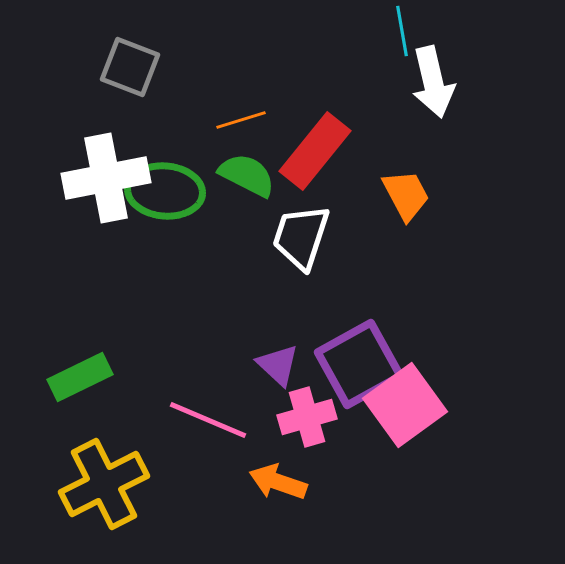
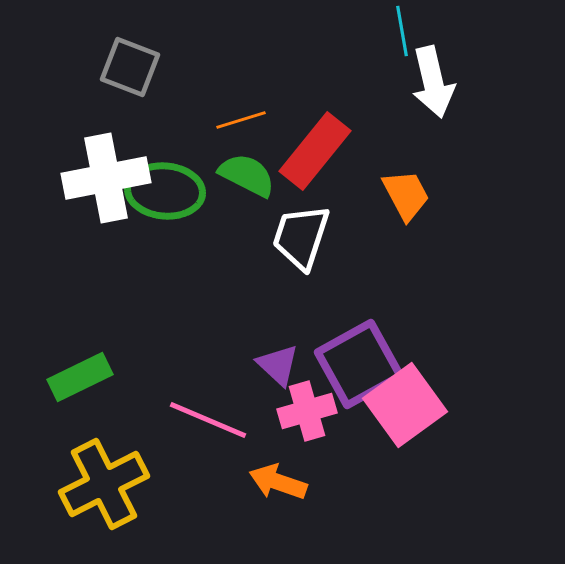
pink cross: moved 6 px up
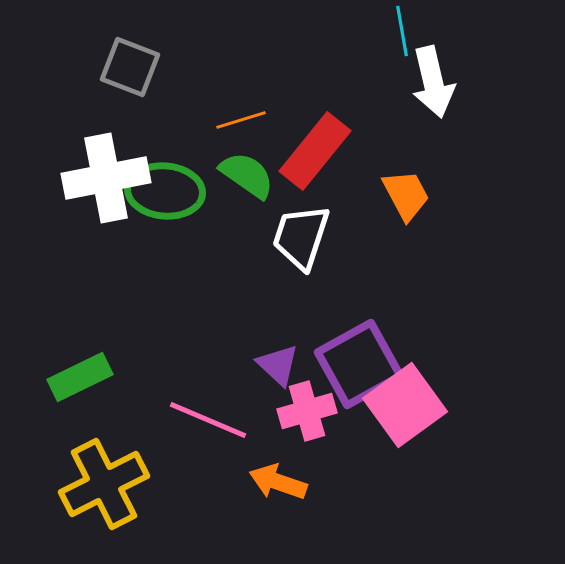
green semicircle: rotated 8 degrees clockwise
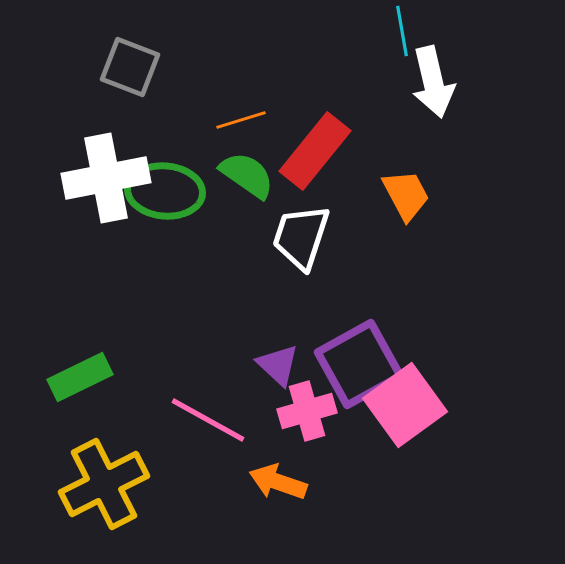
pink line: rotated 6 degrees clockwise
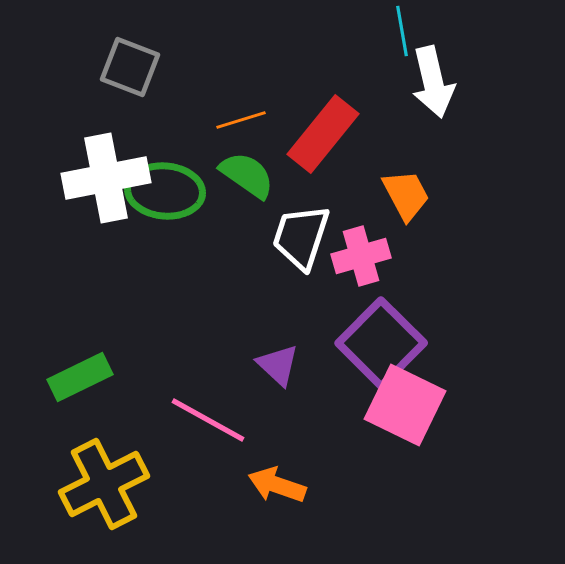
red rectangle: moved 8 px right, 17 px up
purple square: moved 22 px right, 21 px up; rotated 16 degrees counterclockwise
pink square: rotated 28 degrees counterclockwise
pink cross: moved 54 px right, 155 px up
orange arrow: moved 1 px left, 3 px down
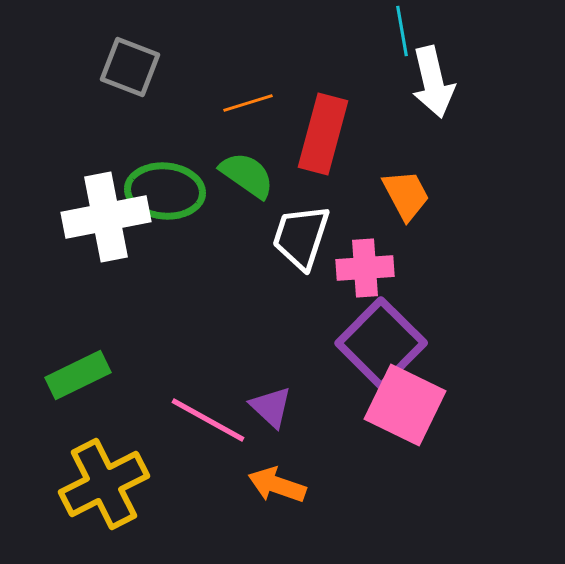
orange line: moved 7 px right, 17 px up
red rectangle: rotated 24 degrees counterclockwise
white cross: moved 39 px down
pink cross: moved 4 px right, 12 px down; rotated 12 degrees clockwise
purple triangle: moved 7 px left, 42 px down
green rectangle: moved 2 px left, 2 px up
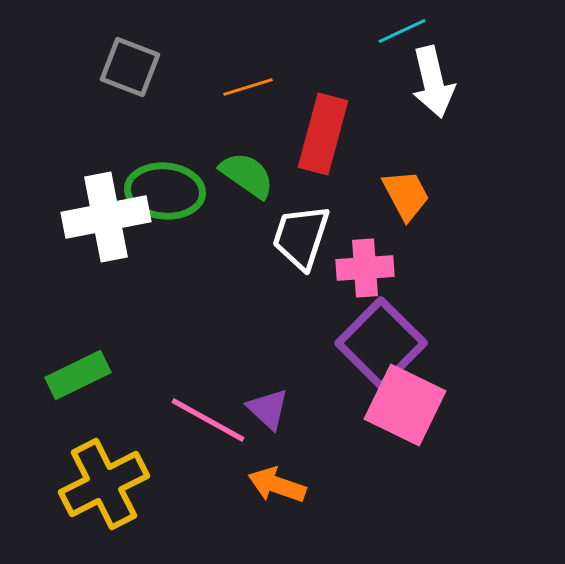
cyan line: rotated 75 degrees clockwise
orange line: moved 16 px up
purple triangle: moved 3 px left, 2 px down
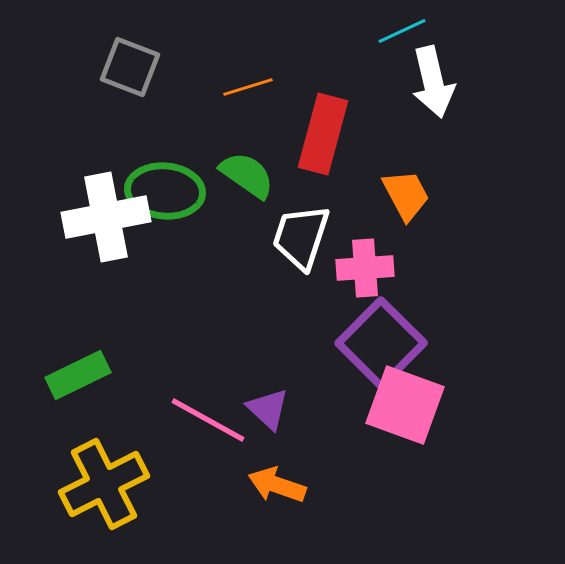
pink square: rotated 6 degrees counterclockwise
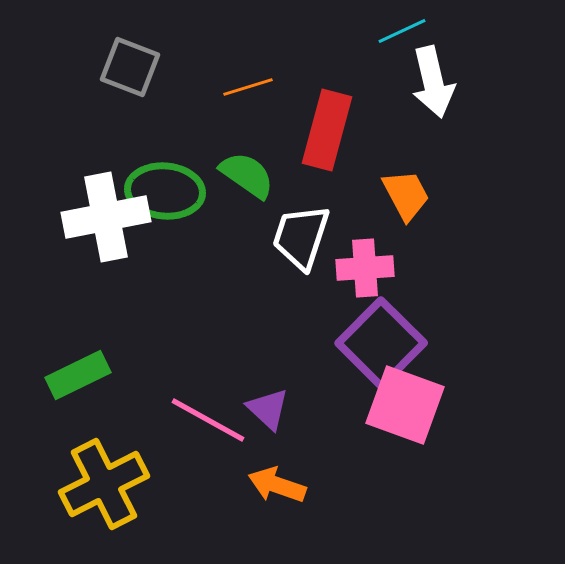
red rectangle: moved 4 px right, 4 px up
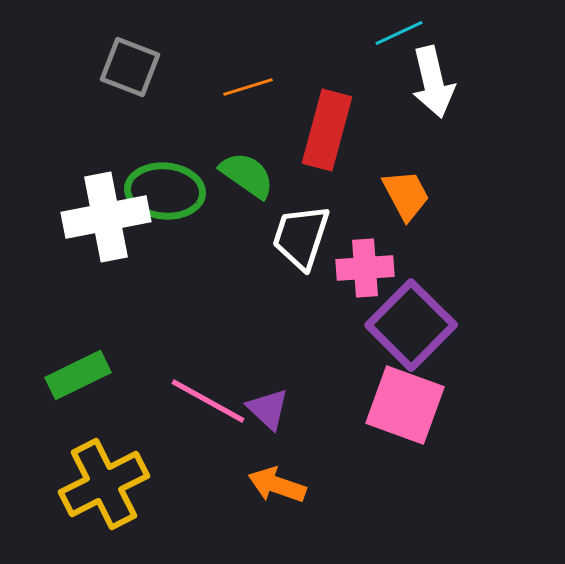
cyan line: moved 3 px left, 2 px down
purple square: moved 30 px right, 18 px up
pink line: moved 19 px up
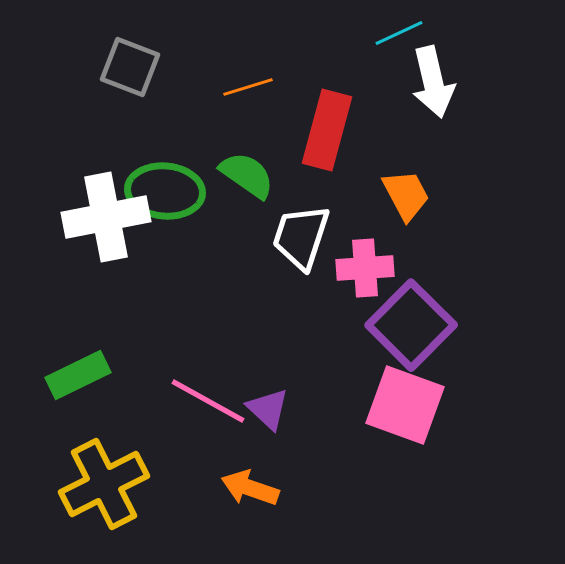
orange arrow: moved 27 px left, 3 px down
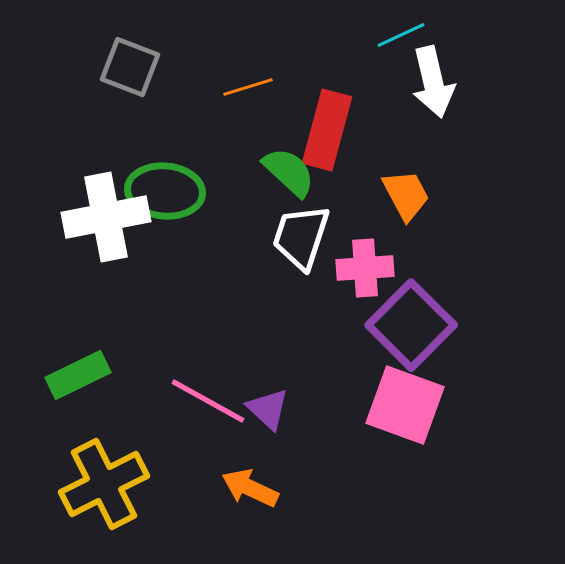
cyan line: moved 2 px right, 2 px down
green semicircle: moved 42 px right, 3 px up; rotated 8 degrees clockwise
orange arrow: rotated 6 degrees clockwise
